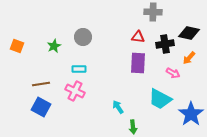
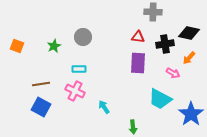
cyan arrow: moved 14 px left
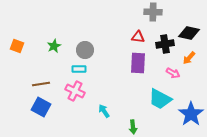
gray circle: moved 2 px right, 13 px down
cyan arrow: moved 4 px down
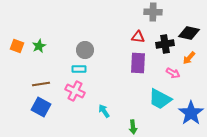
green star: moved 15 px left
blue star: moved 1 px up
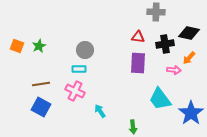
gray cross: moved 3 px right
pink arrow: moved 1 px right, 3 px up; rotated 24 degrees counterclockwise
cyan trapezoid: rotated 25 degrees clockwise
cyan arrow: moved 4 px left
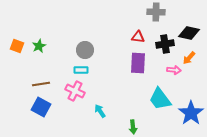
cyan rectangle: moved 2 px right, 1 px down
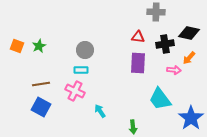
blue star: moved 5 px down
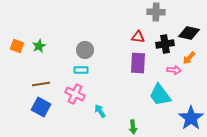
pink cross: moved 3 px down
cyan trapezoid: moved 4 px up
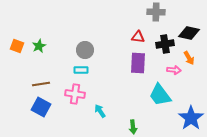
orange arrow: rotated 72 degrees counterclockwise
pink cross: rotated 18 degrees counterclockwise
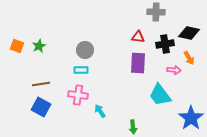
pink cross: moved 3 px right, 1 px down
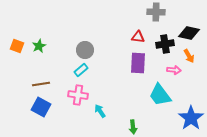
orange arrow: moved 2 px up
cyan rectangle: rotated 40 degrees counterclockwise
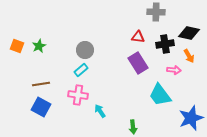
purple rectangle: rotated 35 degrees counterclockwise
blue star: rotated 15 degrees clockwise
